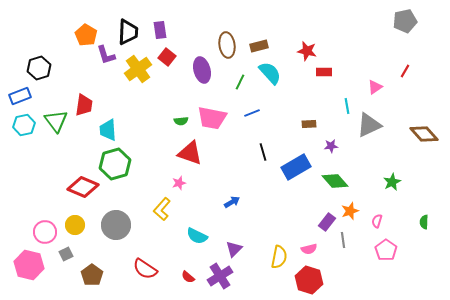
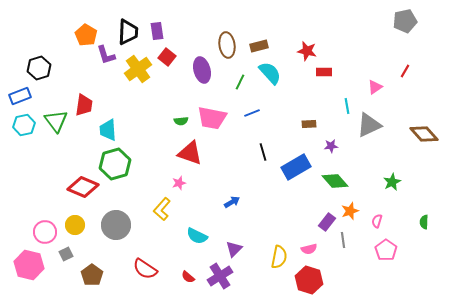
purple rectangle at (160, 30): moved 3 px left, 1 px down
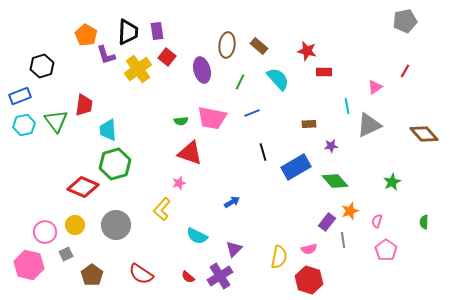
brown ellipse at (227, 45): rotated 15 degrees clockwise
brown rectangle at (259, 46): rotated 54 degrees clockwise
black hexagon at (39, 68): moved 3 px right, 2 px up
cyan semicircle at (270, 73): moved 8 px right, 6 px down
red semicircle at (145, 269): moved 4 px left, 5 px down
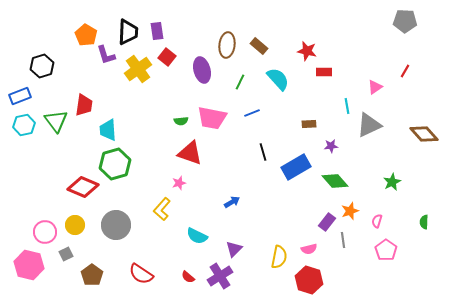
gray pentagon at (405, 21): rotated 15 degrees clockwise
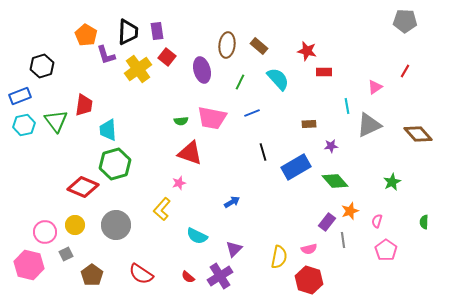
brown diamond at (424, 134): moved 6 px left
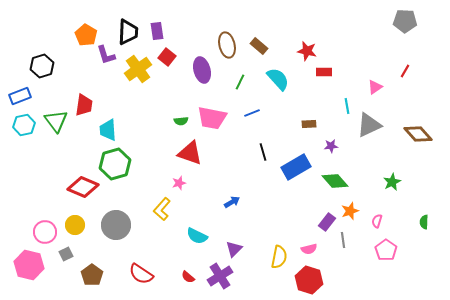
brown ellipse at (227, 45): rotated 20 degrees counterclockwise
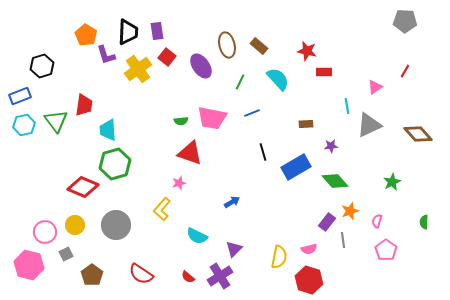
purple ellipse at (202, 70): moved 1 px left, 4 px up; rotated 20 degrees counterclockwise
brown rectangle at (309, 124): moved 3 px left
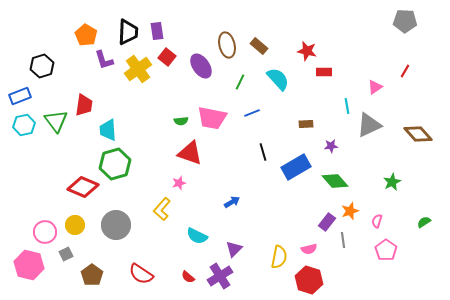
purple L-shape at (106, 55): moved 2 px left, 5 px down
green semicircle at (424, 222): rotated 56 degrees clockwise
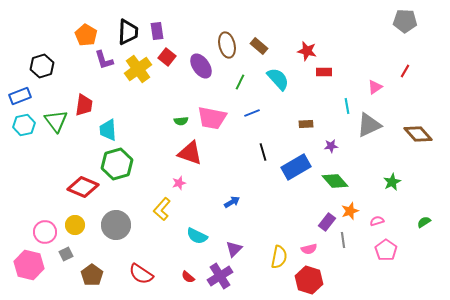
green hexagon at (115, 164): moved 2 px right
pink semicircle at (377, 221): rotated 56 degrees clockwise
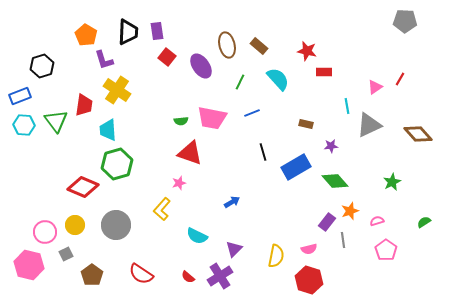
yellow cross at (138, 69): moved 21 px left, 21 px down; rotated 20 degrees counterclockwise
red line at (405, 71): moved 5 px left, 8 px down
brown rectangle at (306, 124): rotated 16 degrees clockwise
cyan hexagon at (24, 125): rotated 15 degrees clockwise
yellow semicircle at (279, 257): moved 3 px left, 1 px up
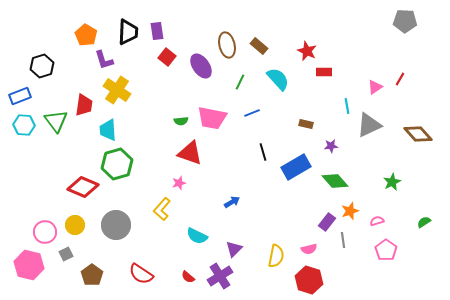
red star at (307, 51): rotated 12 degrees clockwise
